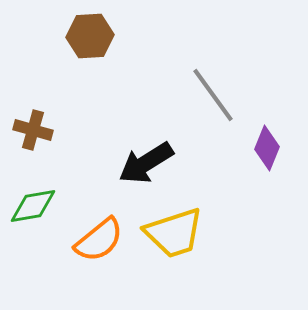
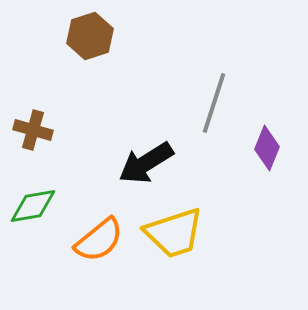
brown hexagon: rotated 15 degrees counterclockwise
gray line: moved 1 px right, 8 px down; rotated 54 degrees clockwise
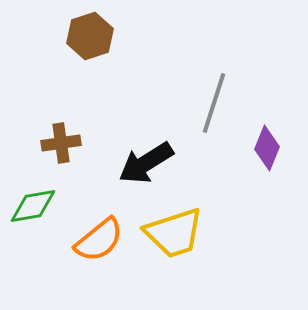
brown cross: moved 28 px right, 13 px down; rotated 24 degrees counterclockwise
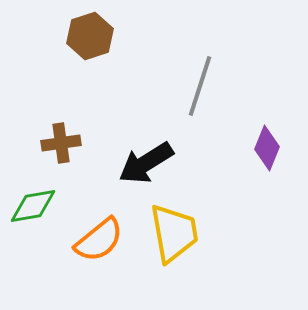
gray line: moved 14 px left, 17 px up
yellow trapezoid: rotated 82 degrees counterclockwise
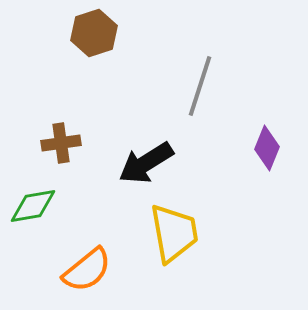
brown hexagon: moved 4 px right, 3 px up
orange semicircle: moved 12 px left, 30 px down
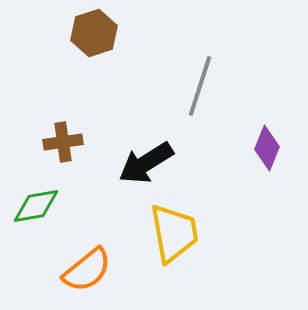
brown cross: moved 2 px right, 1 px up
green diamond: moved 3 px right
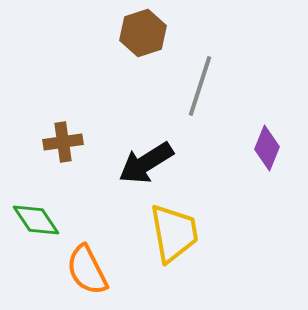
brown hexagon: moved 49 px right
green diamond: moved 14 px down; rotated 66 degrees clockwise
orange semicircle: rotated 102 degrees clockwise
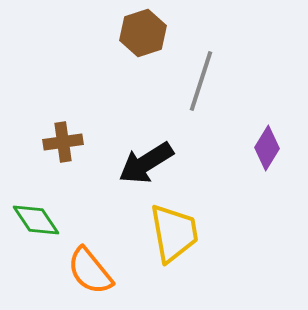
gray line: moved 1 px right, 5 px up
purple diamond: rotated 9 degrees clockwise
orange semicircle: moved 3 px right, 1 px down; rotated 12 degrees counterclockwise
